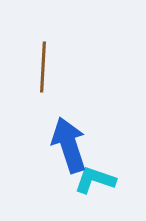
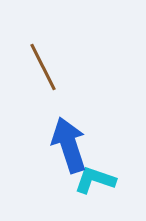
brown line: rotated 30 degrees counterclockwise
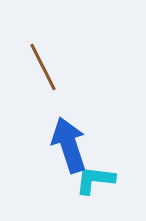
cyan L-shape: rotated 12 degrees counterclockwise
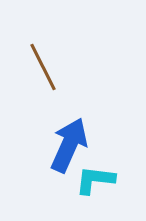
blue arrow: rotated 42 degrees clockwise
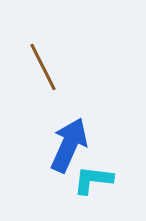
cyan L-shape: moved 2 px left
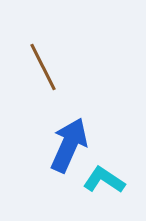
cyan L-shape: moved 11 px right; rotated 27 degrees clockwise
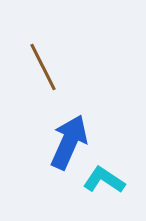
blue arrow: moved 3 px up
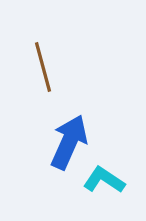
brown line: rotated 12 degrees clockwise
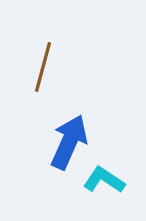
brown line: rotated 30 degrees clockwise
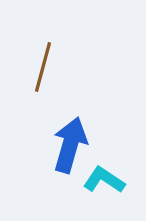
blue arrow: moved 1 px right, 3 px down; rotated 8 degrees counterclockwise
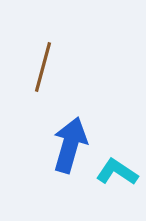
cyan L-shape: moved 13 px right, 8 px up
